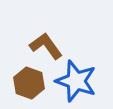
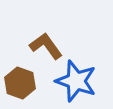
brown hexagon: moved 9 px left
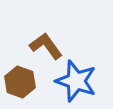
brown hexagon: moved 1 px up
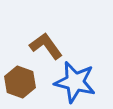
blue star: moved 1 px left, 1 px down; rotated 6 degrees counterclockwise
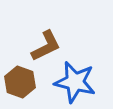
brown L-shape: rotated 100 degrees clockwise
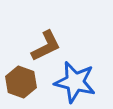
brown hexagon: moved 1 px right
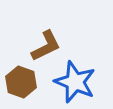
blue star: rotated 9 degrees clockwise
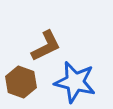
blue star: rotated 9 degrees counterclockwise
